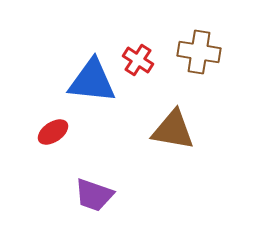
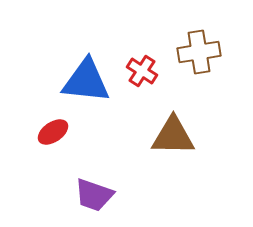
brown cross: rotated 18 degrees counterclockwise
red cross: moved 4 px right, 11 px down
blue triangle: moved 6 px left
brown triangle: moved 6 px down; rotated 9 degrees counterclockwise
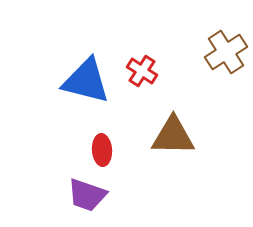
brown cross: moved 27 px right; rotated 24 degrees counterclockwise
blue triangle: rotated 8 degrees clockwise
red ellipse: moved 49 px right, 18 px down; rotated 60 degrees counterclockwise
purple trapezoid: moved 7 px left
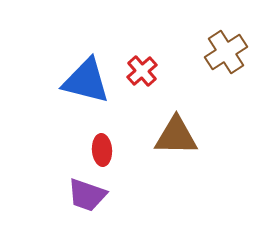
red cross: rotated 16 degrees clockwise
brown triangle: moved 3 px right
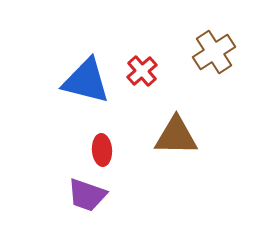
brown cross: moved 12 px left
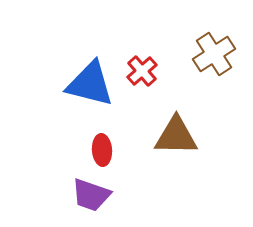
brown cross: moved 2 px down
blue triangle: moved 4 px right, 3 px down
purple trapezoid: moved 4 px right
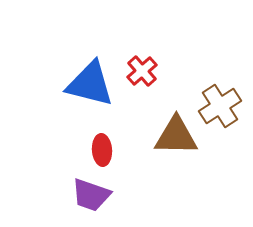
brown cross: moved 6 px right, 52 px down
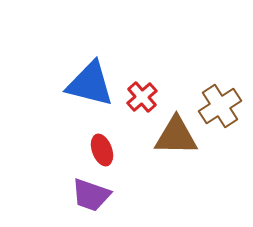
red cross: moved 26 px down
red ellipse: rotated 16 degrees counterclockwise
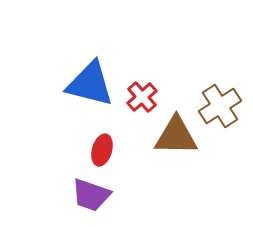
red ellipse: rotated 36 degrees clockwise
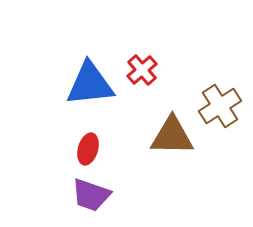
blue triangle: rotated 20 degrees counterclockwise
red cross: moved 27 px up
brown triangle: moved 4 px left
red ellipse: moved 14 px left, 1 px up
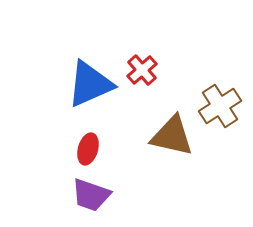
blue triangle: rotated 18 degrees counterclockwise
brown triangle: rotated 12 degrees clockwise
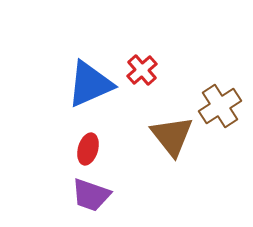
brown triangle: rotated 39 degrees clockwise
